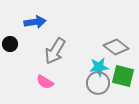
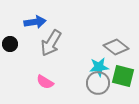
gray arrow: moved 4 px left, 8 px up
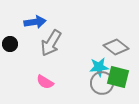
green square: moved 5 px left, 1 px down
gray circle: moved 4 px right
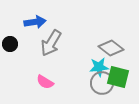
gray diamond: moved 5 px left, 1 px down
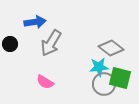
green square: moved 2 px right, 1 px down
gray circle: moved 2 px right, 1 px down
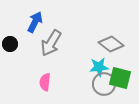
blue arrow: rotated 55 degrees counterclockwise
gray diamond: moved 4 px up
pink semicircle: rotated 66 degrees clockwise
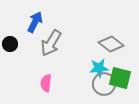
cyan star: moved 1 px down
pink semicircle: moved 1 px right, 1 px down
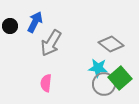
black circle: moved 18 px up
cyan star: moved 1 px left; rotated 12 degrees clockwise
green square: rotated 35 degrees clockwise
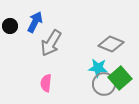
gray diamond: rotated 15 degrees counterclockwise
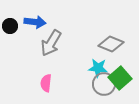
blue arrow: rotated 70 degrees clockwise
